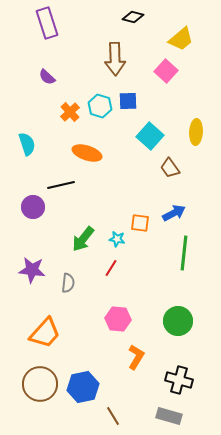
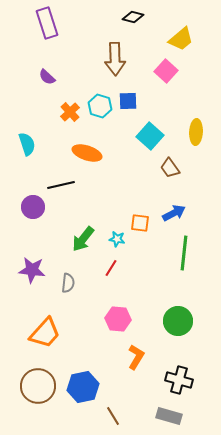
brown circle: moved 2 px left, 2 px down
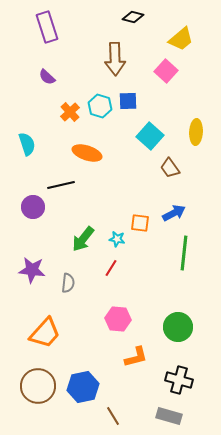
purple rectangle: moved 4 px down
green circle: moved 6 px down
orange L-shape: rotated 45 degrees clockwise
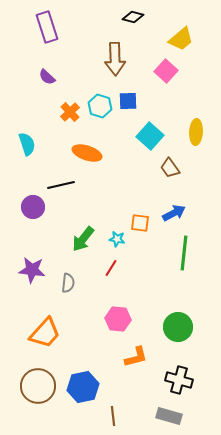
brown line: rotated 24 degrees clockwise
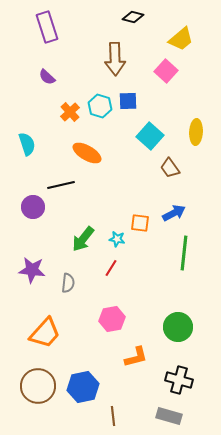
orange ellipse: rotated 12 degrees clockwise
pink hexagon: moved 6 px left; rotated 15 degrees counterclockwise
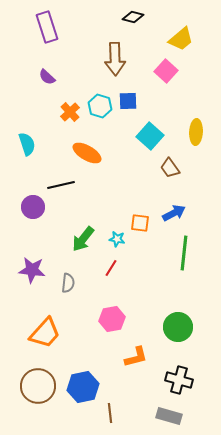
brown line: moved 3 px left, 3 px up
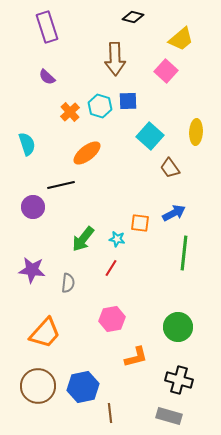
orange ellipse: rotated 68 degrees counterclockwise
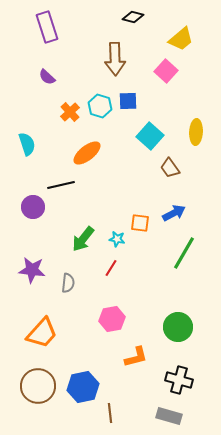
green line: rotated 24 degrees clockwise
orange trapezoid: moved 3 px left
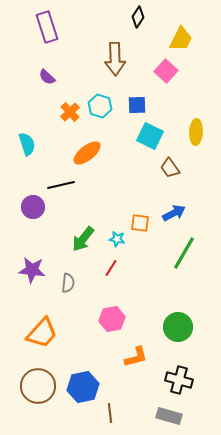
black diamond: moved 5 px right; rotated 70 degrees counterclockwise
yellow trapezoid: rotated 24 degrees counterclockwise
blue square: moved 9 px right, 4 px down
cyan square: rotated 16 degrees counterclockwise
